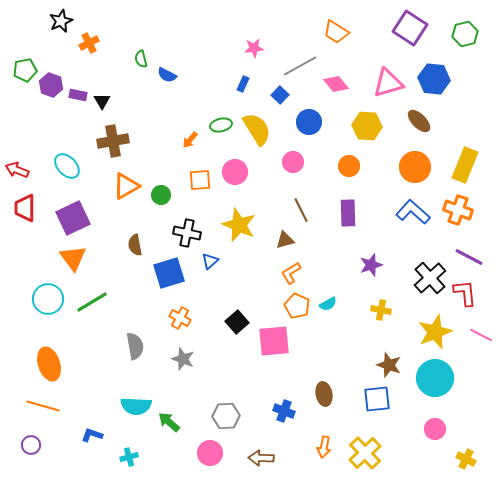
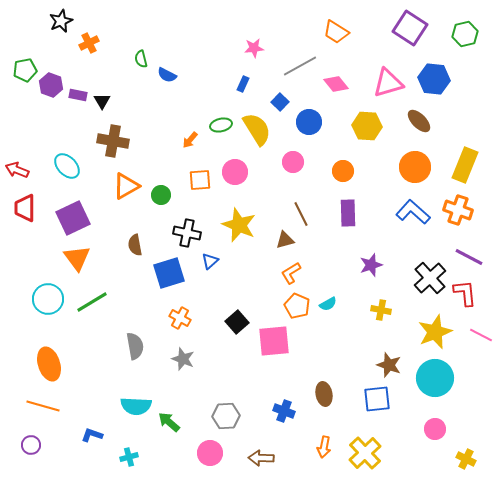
blue square at (280, 95): moved 7 px down
brown cross at (113, 141): rotated 20 degrees clockwise
orange circle at (349, 166): moved 6 px left, 5 px down
brown line at (301, 210): moved 4 px down
orange triangle at (73, 258): moved 4 px right
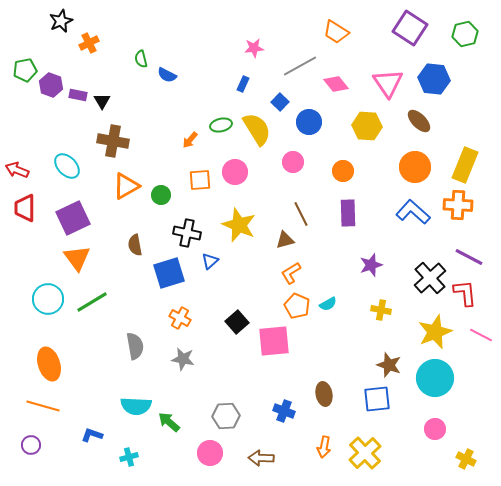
pink triangle at (388, 83): rotated 48 degrees counterclockwise
orange cross at (458, 210): moved 5 px up; rotated 16 degrees counterclockwise
gray star at (183, 359): rotated 10 degrees counterclockwise
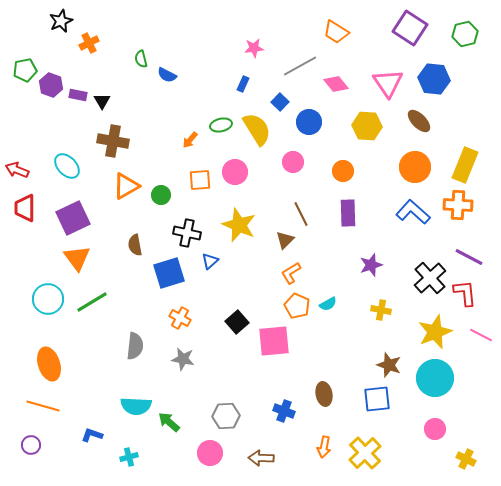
brown triangle at (285, 240): rotated 30 degrees counterclockwise
gray semicircle at (135, 346): rotated 16 degrees clockwise
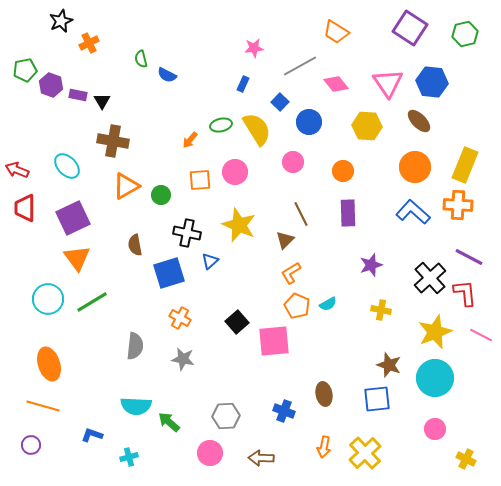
blue hexagon at (434, 79): moved 2 px left, 3 px down
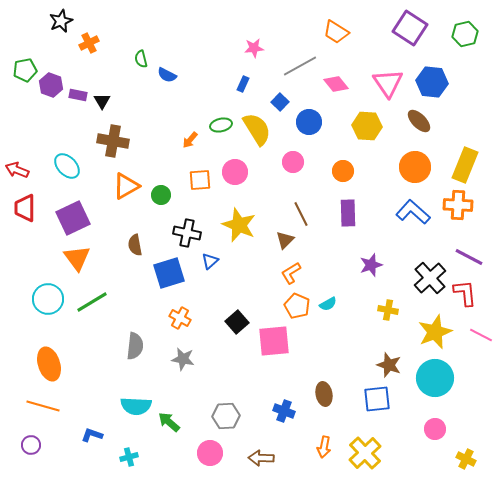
yellow cross at (381, 310): moved 7 px right
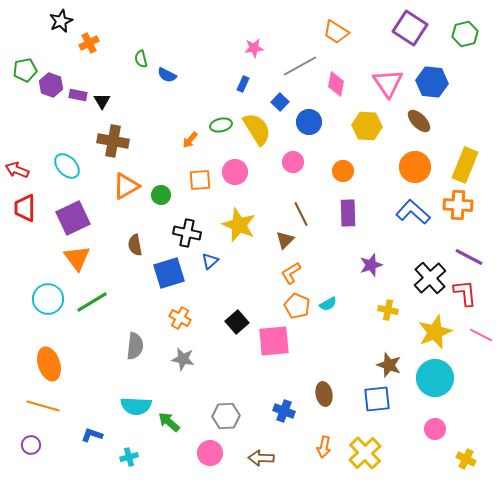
pink diamond at (336, 84): rotated 50 degrees clockwise
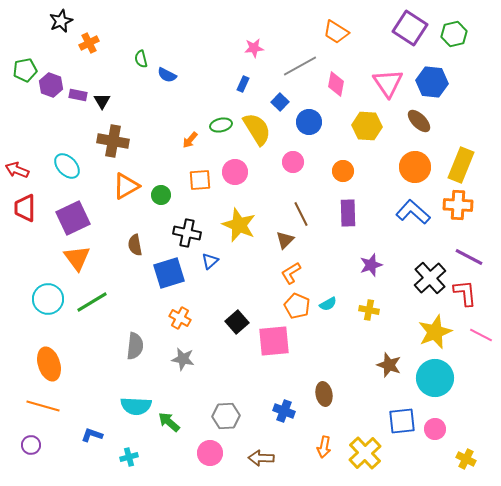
green hexagon at (465, 34): moved 11 px left
yellow rectangle at (465, 165): moved 4 px left
yellow cross at (388, 310): moved 19 px left
blue square at (377, 399): moved 25 px right, 22 px down
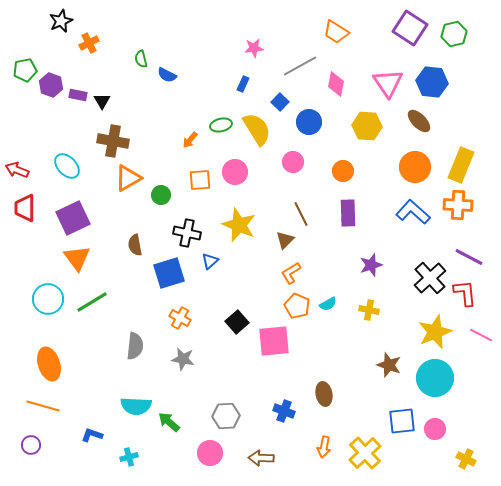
orange triangle at (126, 186): moved 2 px right, 8 px up
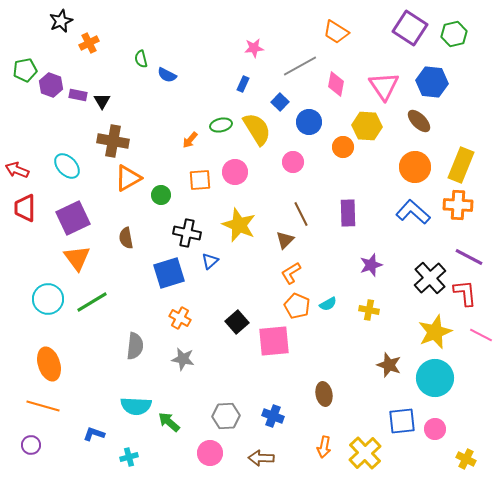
pink triangle at (388, 83): moved 4 px left, 3 px down
orange circle at (343, 171): moved 24 px up
brown semicircle at (135, 245): moved 9 px left, 7 px up
blue cross at (284, 411): moved 11 px left, 5 px down
blue L-shape at (92, 435): moved 2 px right, 1 px up
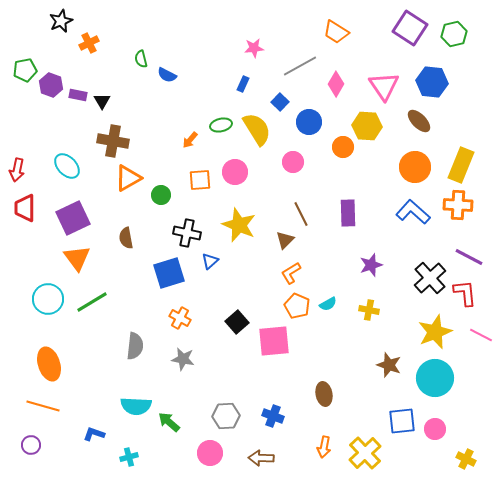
pink diamond at (336, 84): rotated 20 degrees clockwise
red arrow at (17, 170): rotated 100 degrees counterclockwise
